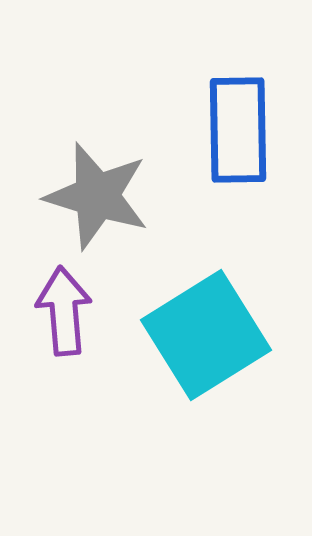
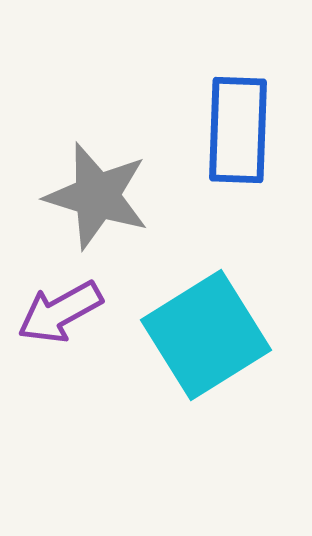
blue rectangle: rotated 3 degrees clockwise
purple arrow: moved 4 px left, 1 px down; rotated 114 degrees counterclockwise
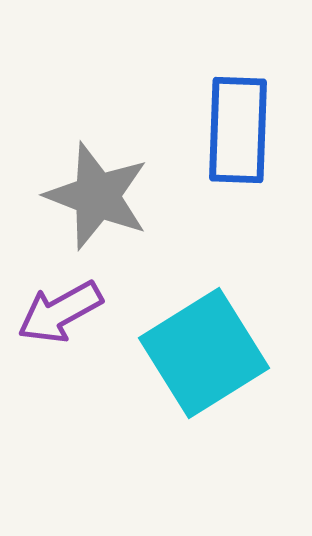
gray star: rotated 4 degrees clockwise
cyan square: moved 2 px left, 18 px down
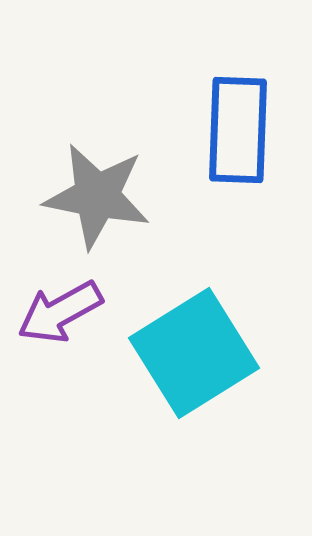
gray star: rotated 10 degrees counterclockwise
cyan square: moved 10 px left
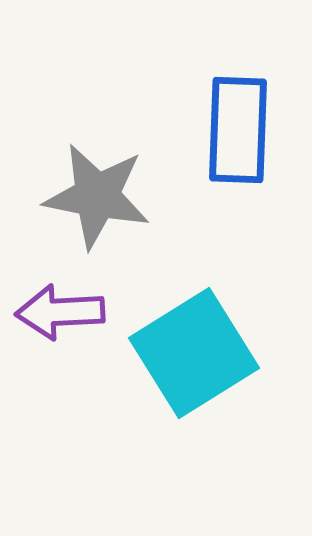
purple arrow: rotated 26 degrees clockwise
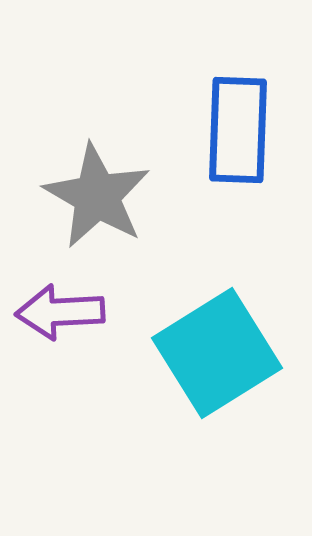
gray star: rotated 19 degrees clockwise
cyan square: moved 23 px right
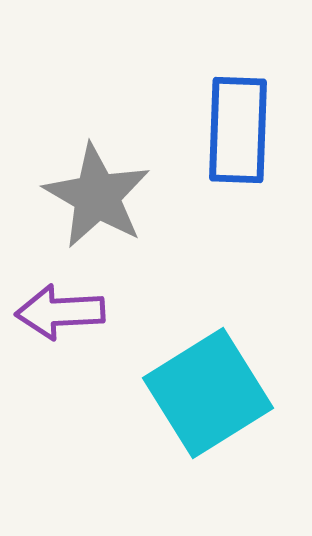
cyan square: moved 9 px left, 40 px down
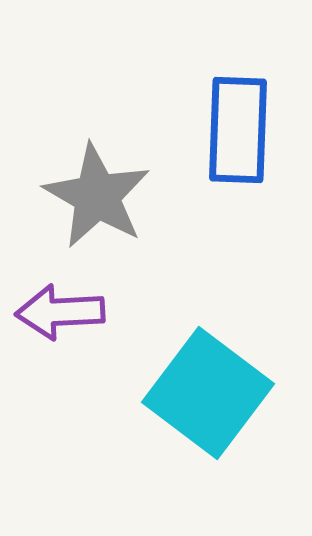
cyan square: rotated 21 degrees counterclockwise
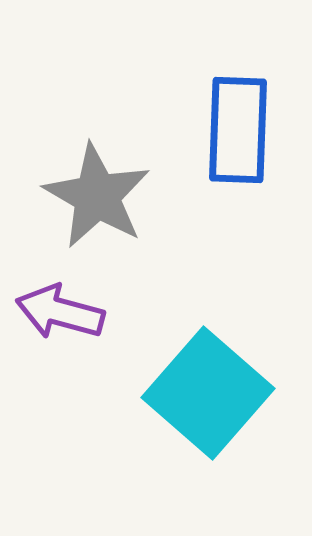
purple arrow: rotated 18 degrees clockwise
cyan square: rotated 4 degrees clockwise
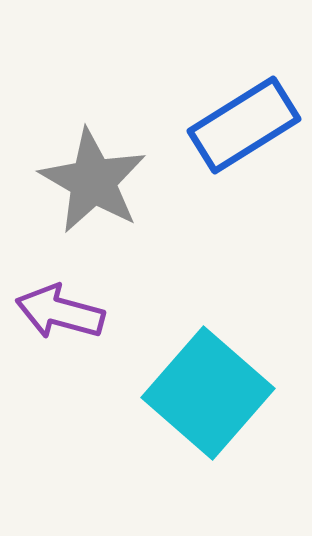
blue rectangle: moved 6 px right, 5 px up; rotated 56 degrees clockwise
gray star: moved 4 px left, 15 px up
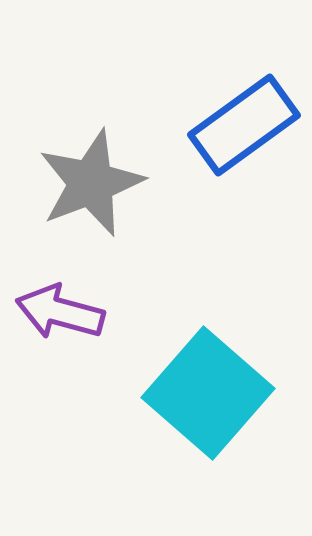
blue rectangle: rotated 4 degrees counterclockwise
gray star: moved 2 px left, 2 px down; rotated 21 degrees clockwise
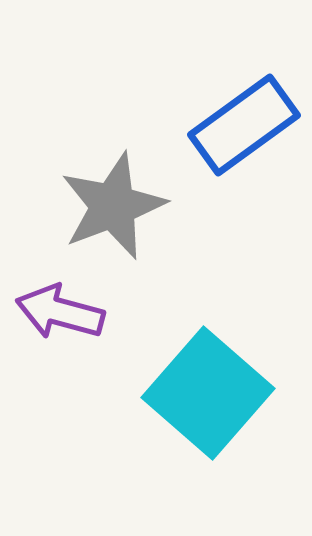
gray star: moved 22 px right, 23 px down
